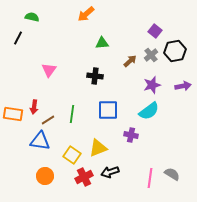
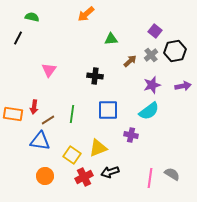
green triangle: moved 9 px right, 4 px up
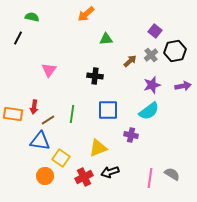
green triangle: moved 5 px left
yellow square: moved 11 px left, 3 px down
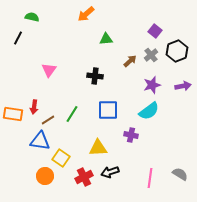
black hexagon: moved 2 px right; rotated 10 degrees counterclockwise
green line: rotated 24 degrees clockwise
yellow triangle: rotated 18 degrees clockwise
gray semicircle: moved 8 px right
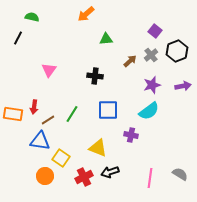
yellow triangle: rotated 24 degrees clockwise
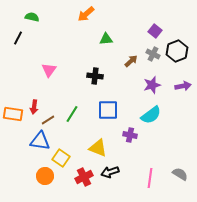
gray cross: moved 2 px right, 1 px up; rotated 24 degrees counterclockwise
brown arrow: moved 1 px right
cyan semicircle: moved 2 px right, 4 px down
purple cross: moved 1 px left
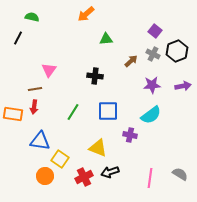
purple star: rotated 12 degrees clockwise
blue square: moved 1 px down
green line: moved 1 px right, 2 px up
brown line: moved 13 px left, 31 px up; rotated 24 degrees clockwise
yellow square: moved 1 px left, 1 px down
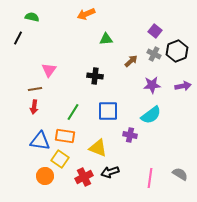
orange arrow: rotated 18 degrees clockwise
gray cross: moved 1 px right
orange rectangle: moved 52 px right, 22 px down
